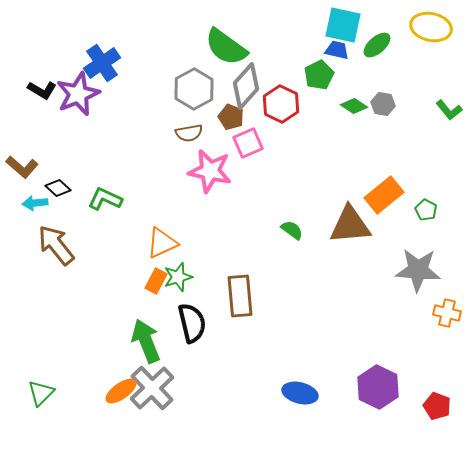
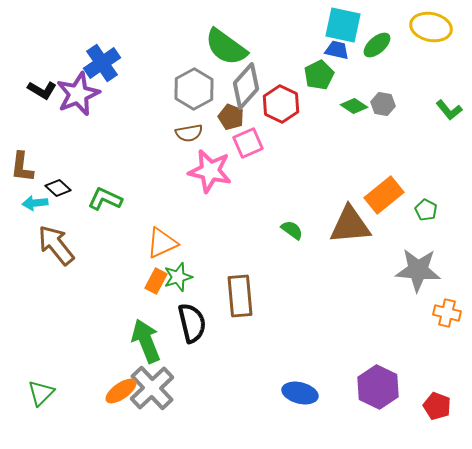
brown L-shape at (22, 167): rotated 56 degrees clockwise
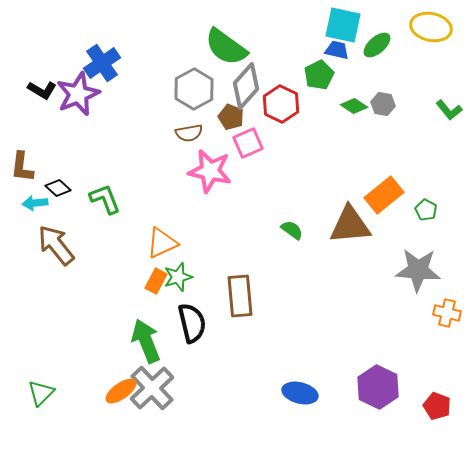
green L-shape at (105, 199): rotated 44 degrees clockwise
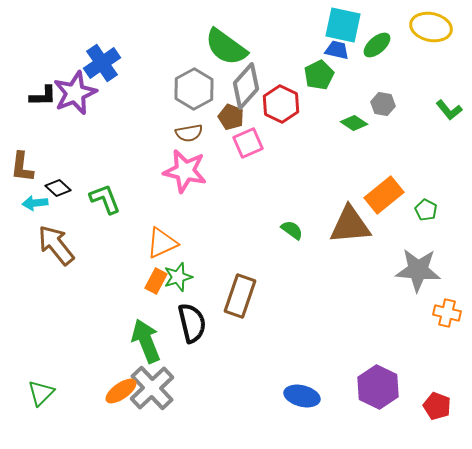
black L-shape at (42, 90): moved 1 px right, 6 px down; rotated 32 degrees counterclockwise
purple star at (78, 94): moved 3 px left, 1 px up
green diamond at (354, 106): moved 17 px down
pink star at (210, 171): moved 25 px left
brown rectangle at (240, 296): rotated 24 degrees clockwise
blue ellipse at (300, 393): moved 2 px right, 3 px down
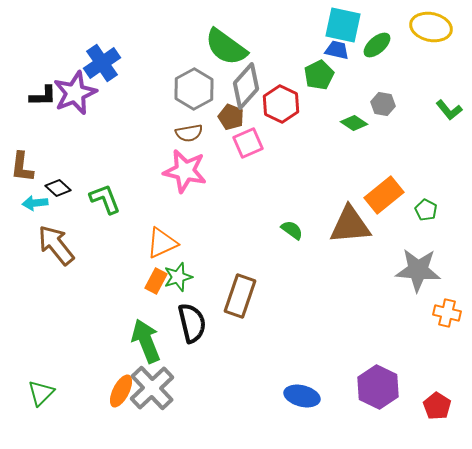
orange ellipse at (121, 391): rotated 28 degrees counterclockwise
red pentagon at (437, 406): rotated 12 degrees clockwise
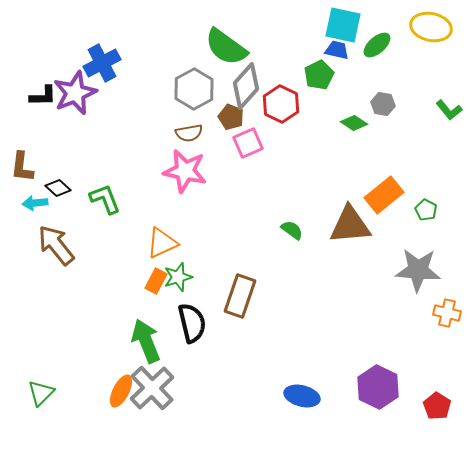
blue cross at (102, 63): rotated 6 degrees clockwise
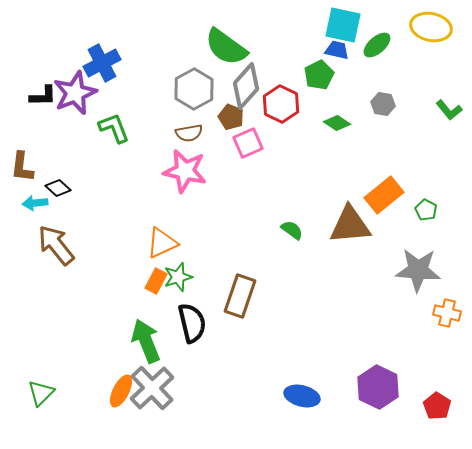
green diamond at (354, 123): moved 17 px left
green L-shape at (105, 199): moved 9 px right, 71 px up
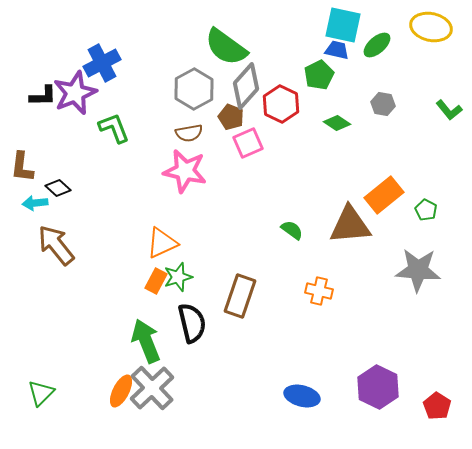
orange cross at (447, 313): moved 128 px left, 22 px up
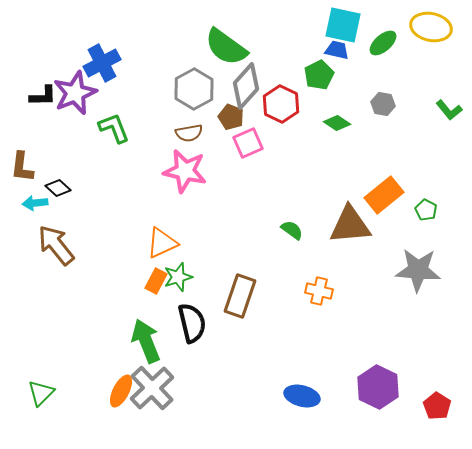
green ellipse at (377, 45): moved 6 px right, 2 px up
